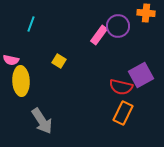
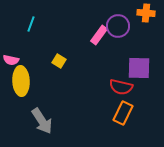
purple square: moved 2 px left, 7 px up; rotated 30 degrees clockwise
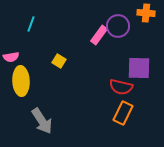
pink semicircle: moved 3 px up; rotated 21 degrees counterclockwise
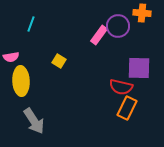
orange cross: moved 4 px left
orange rectangle: moved 4 px right, 5 px up
gray arrow: moved 8 px left
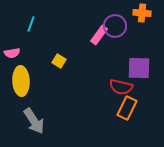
purple circle: moved 3 px left
pink semicircle: moved 1 px right, 4 px up
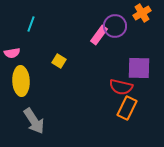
orange cross: rotated 36 degrees counterclockwise
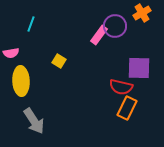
pink semicircle: moved 1 px left
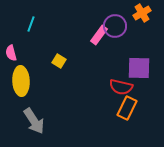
pink semicircle: rotated 84 degrees clockwise
